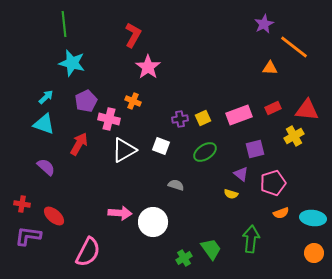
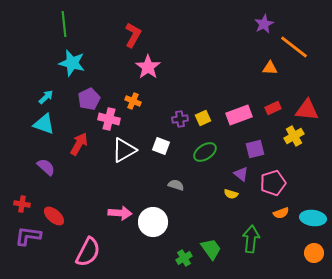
purple pentagon: moved 3 px right, 2 px up
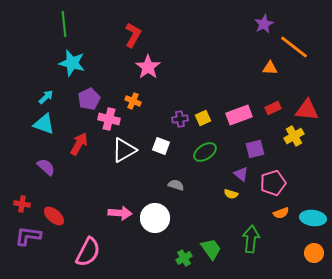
white circle: moved 2 px right, 4 px up
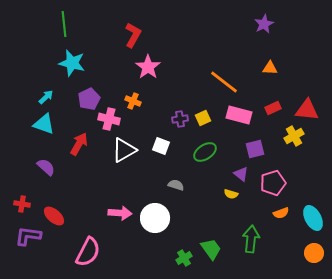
orange line: moved 70 px left, 35 px down
pink rectangle: rotated 35 degrees clockwise
cyan ellipse: rotated 55 degrees clockwise
